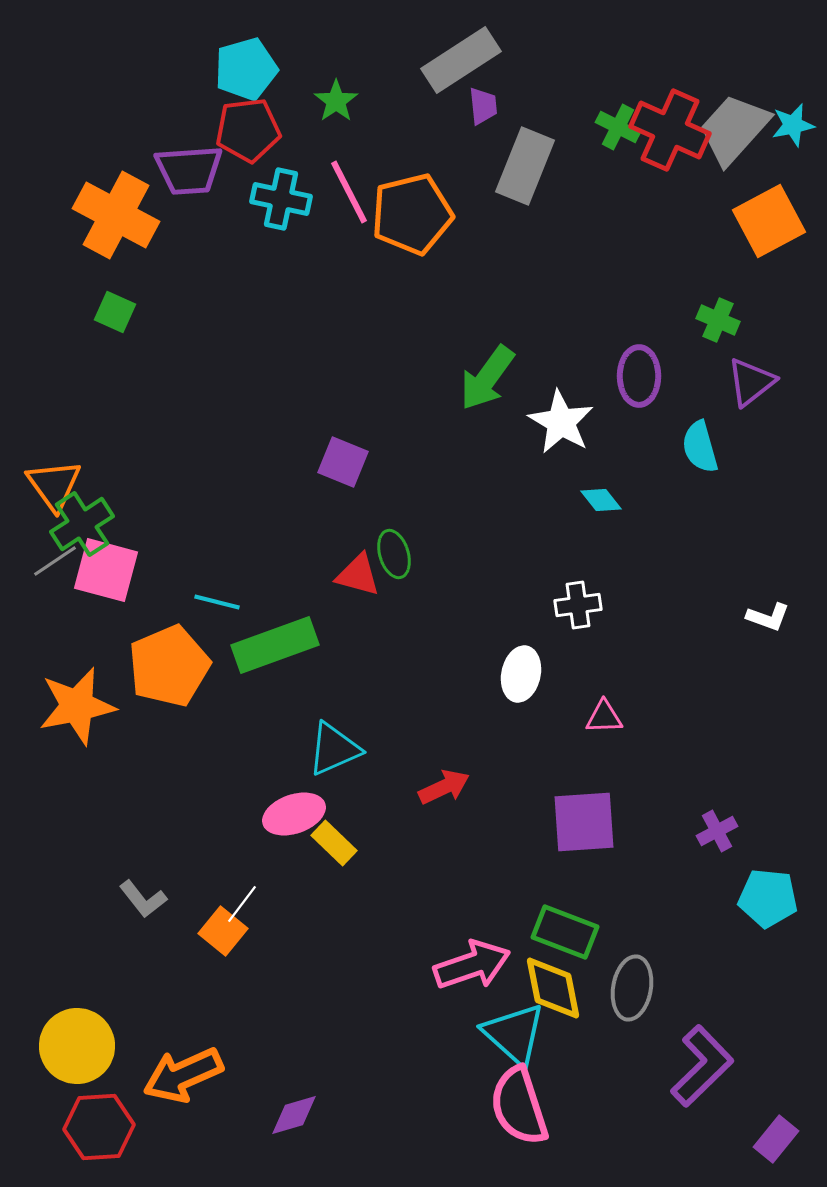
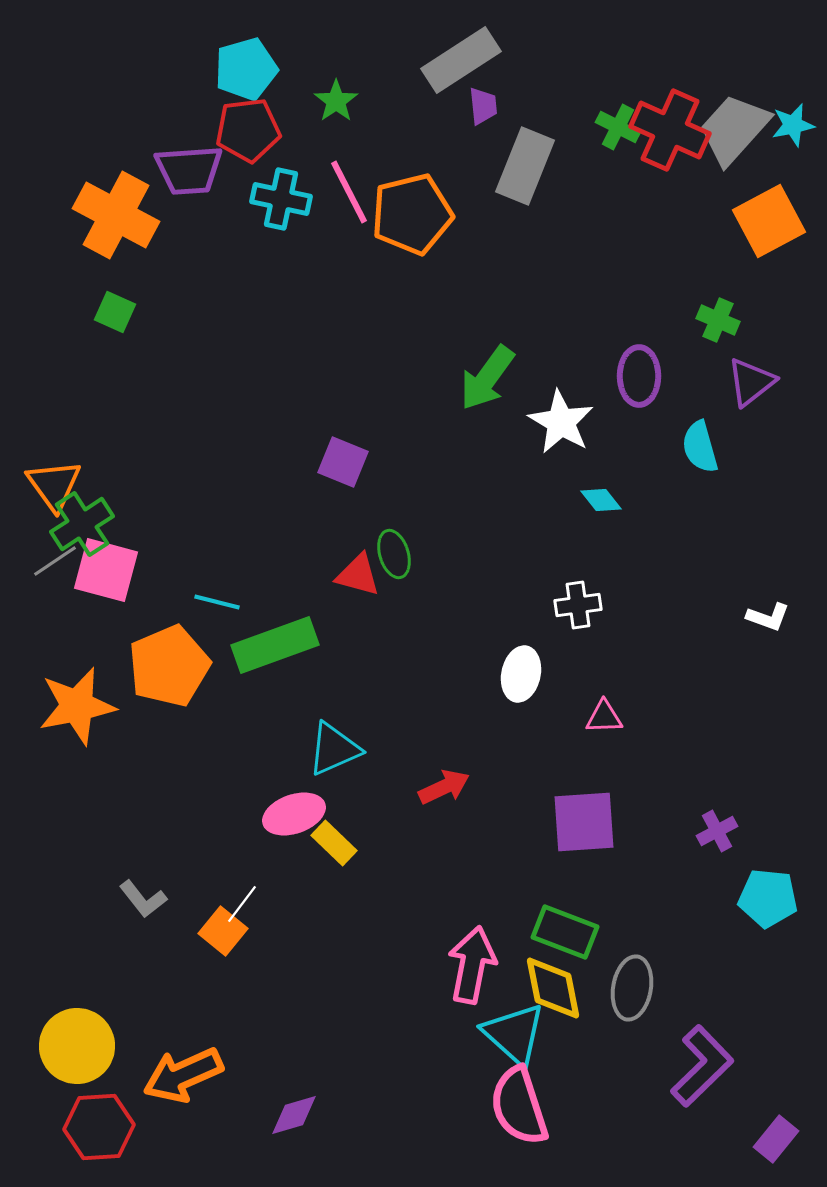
pink arrow at (472, 965): rotated 60 degrees counterclockwise
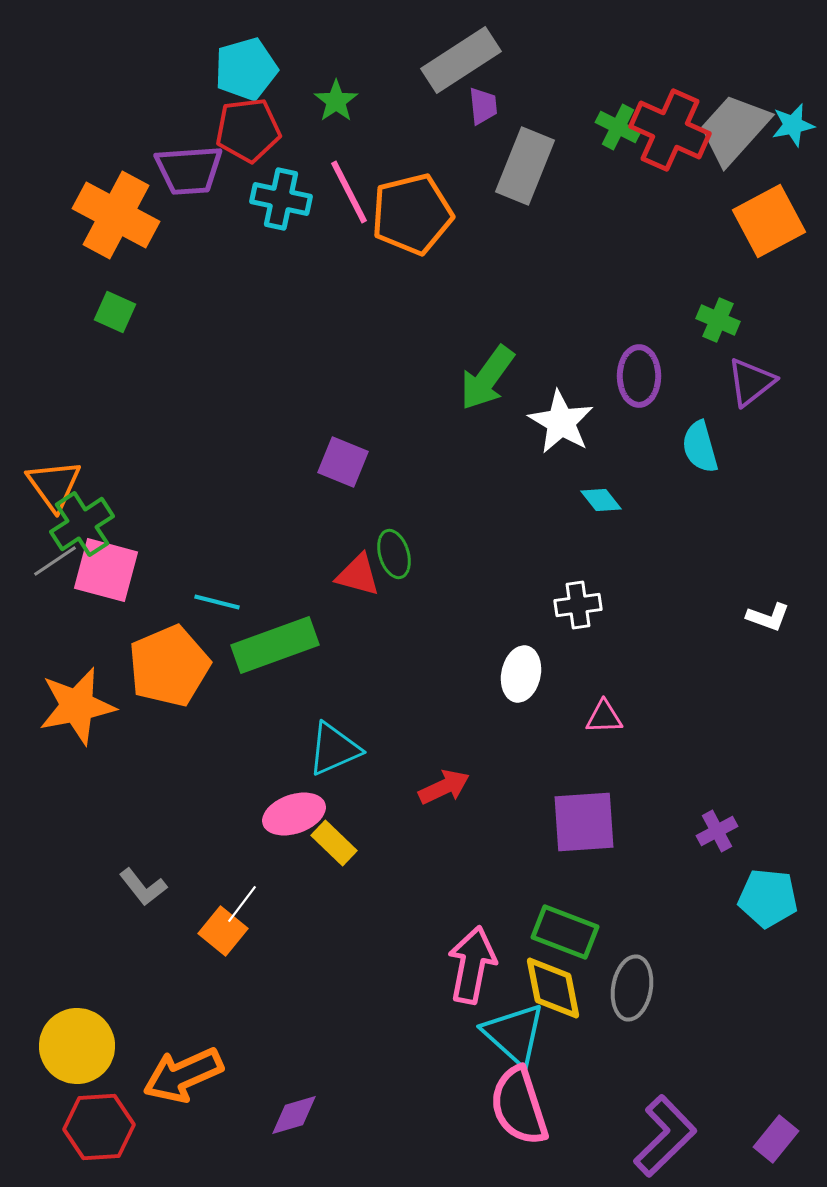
gray L-shape at (143, 899): moved 12 px up
purple L-shape at (702, 1066): moved 37 px left, 70 px down
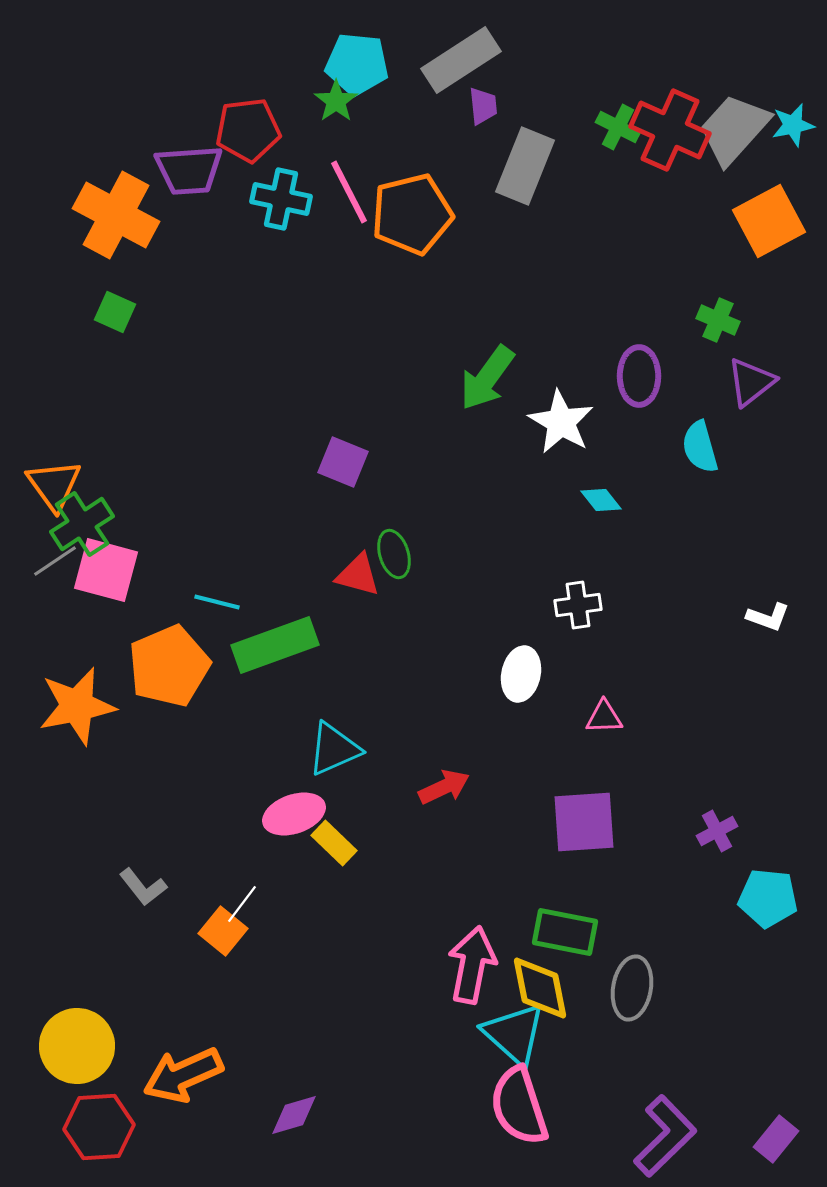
cyan pentagon at (246, 69): moved 111 px right, 5 px up; rotated 22 degrees clockwise
green rectangle at (565, 932): rotated 10 degrees counterclockwise
yellow diamond at (553, 988): moved 13 px left
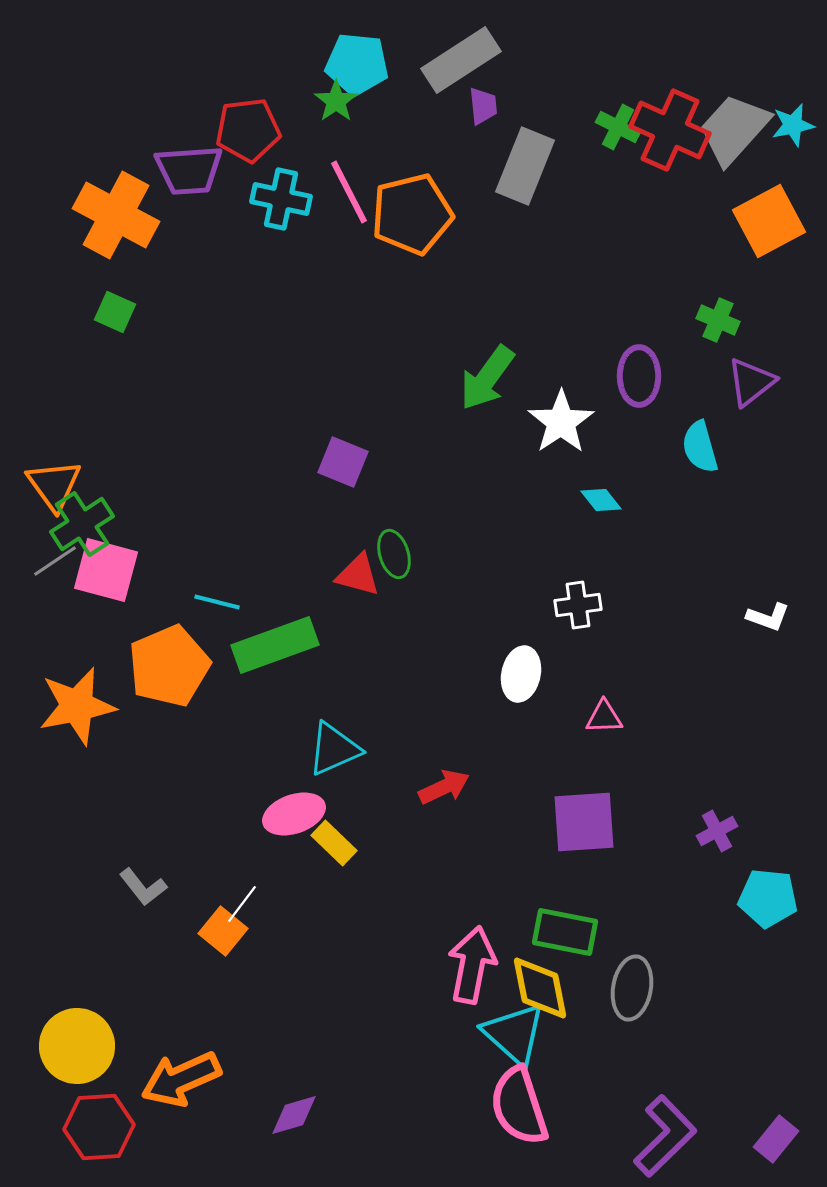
white star at (561, 422): rotated 8 degrees clockwise
orange arrow at (183, 1075): moved 2 px left, 4 px down
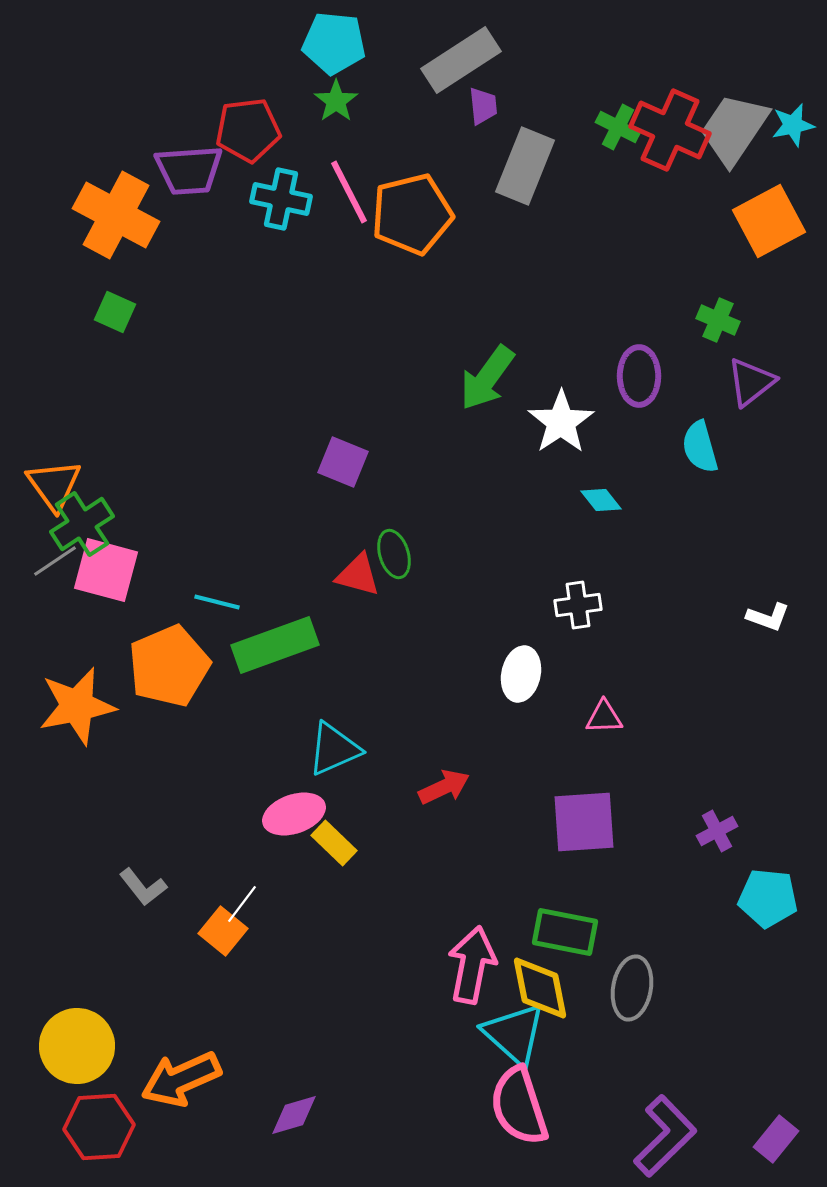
cyan pentagon at (357, 64): moved 23 px left, 21 px up
gray trapezoid at (734, 129): rotated 8 degrees counterclockwise
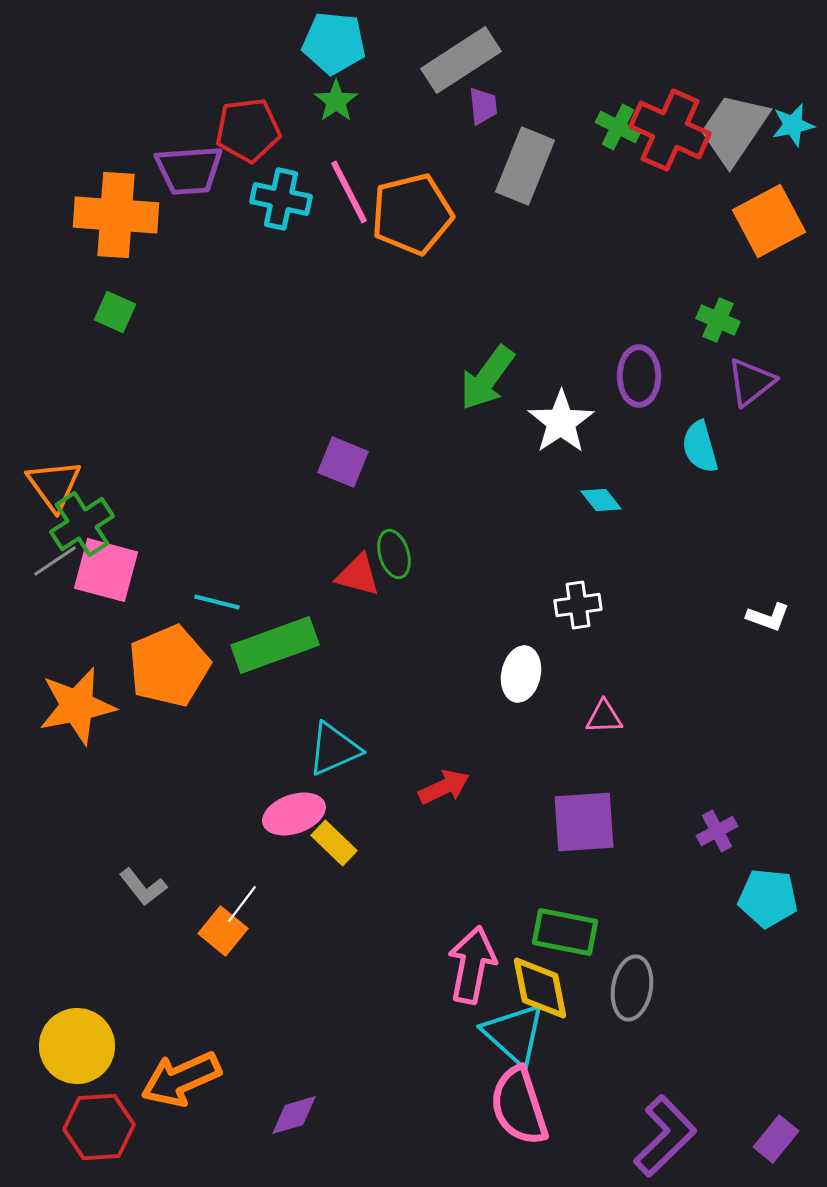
orange cross at (116, 215): rotated 24 degrees counterclockwise
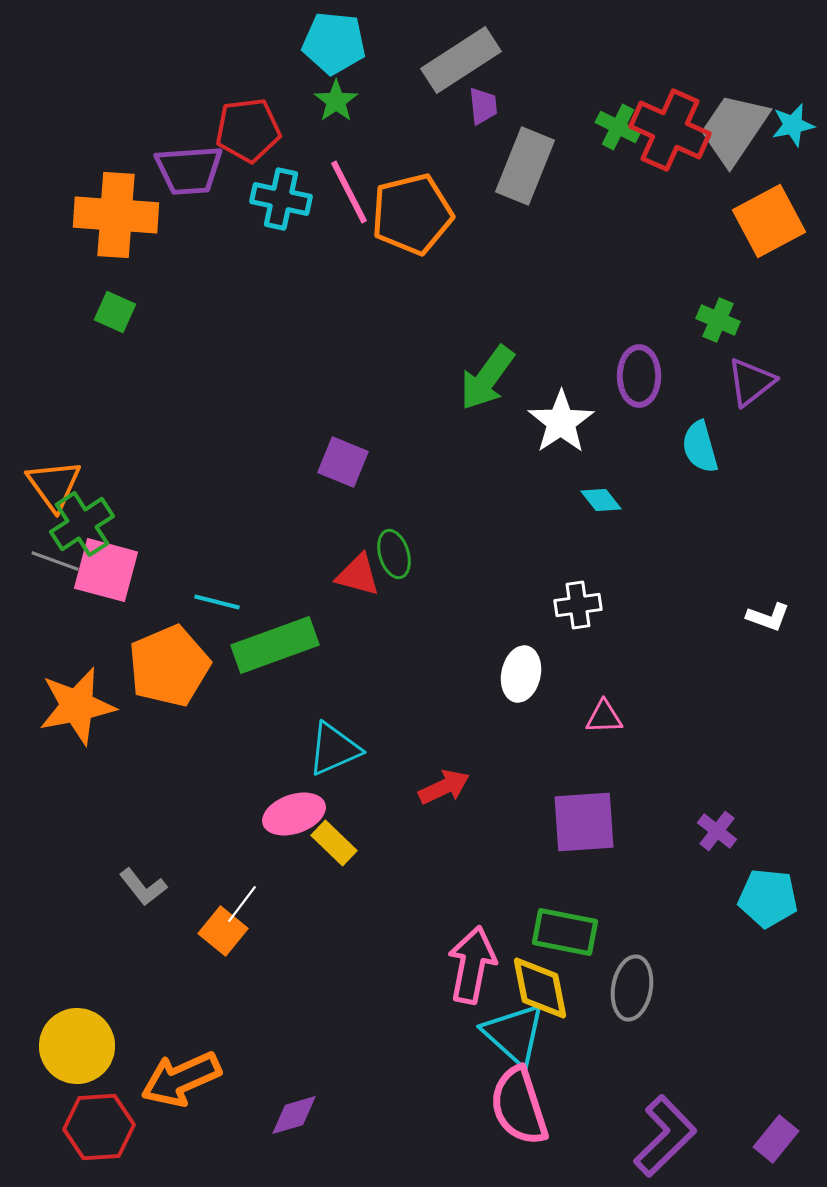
gray line at (55, 561): rotated 54 degrees clockwise
purple cross at (717, 831): rotated 24 degrees counterclockwise
